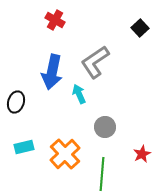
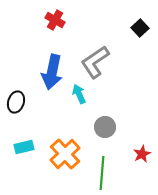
green line: moved 1 px up
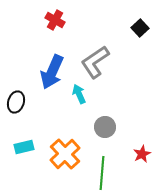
blue arrow: rotated 12 degrees clockwise
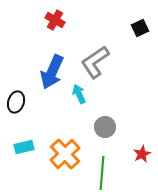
black square: rotated 18 degrees clockwise
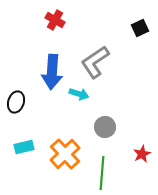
blue arrow: rotated 20 degrees counterclockwise
cyan arrow: rotated 132 degrees clockwise
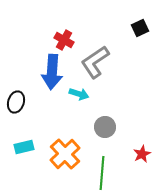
red cross: moved 9 px right, 20 px down
